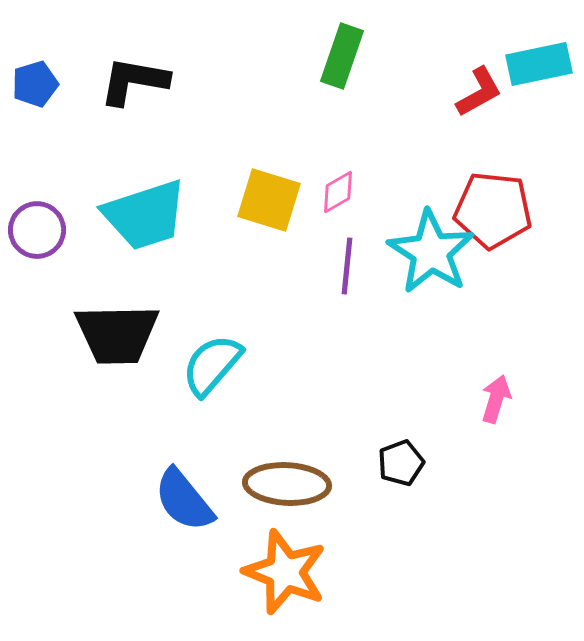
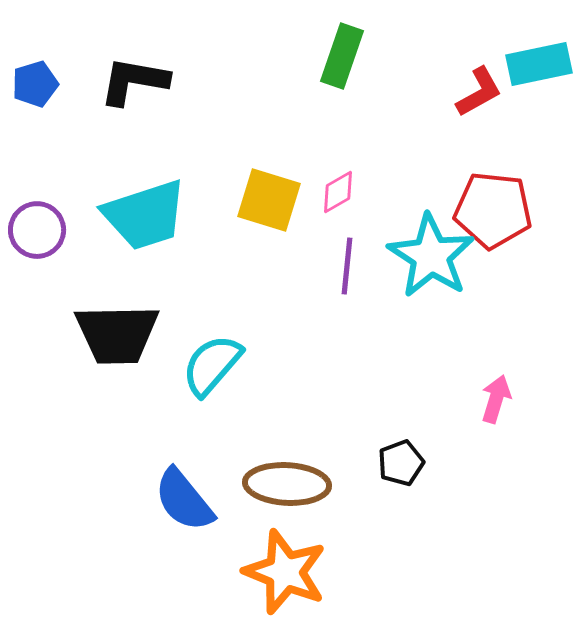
cyan star: moved 4 px down
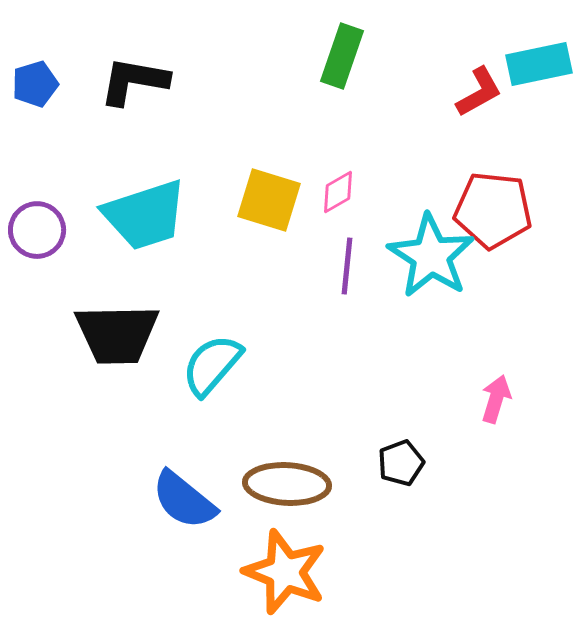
blue semicircle: rotated 12 degrees counterclockwise
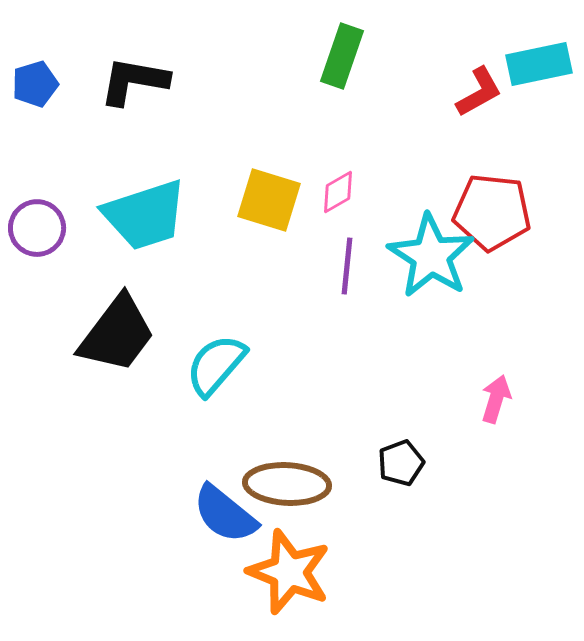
red pentagon: moved 1 px left, 2 px down
purple circle: moved 2 px up
black trapezoid: rotated 52 degrees counterclockwise
cyan semicircle: moved 4 px right
blue semicircle: moved 41 px right, 14 px down
orange star: moved 4 px right
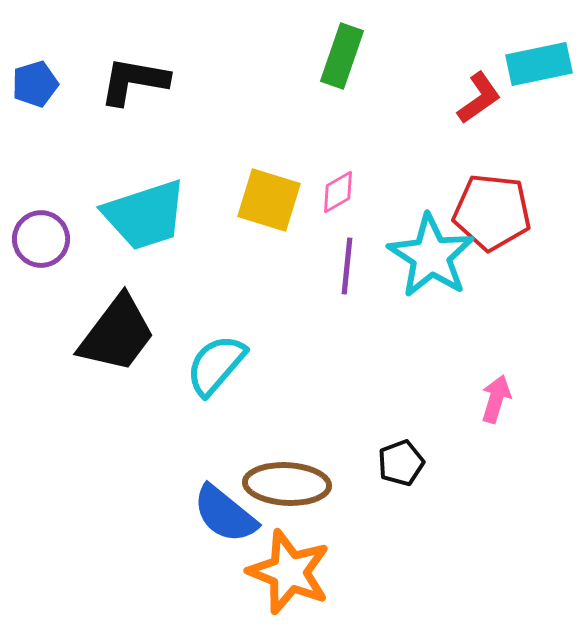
red L-shape: moved 6 px down; rotated 6 degrees counterclockwise
purple circle: moved 4 px right, 11 px down
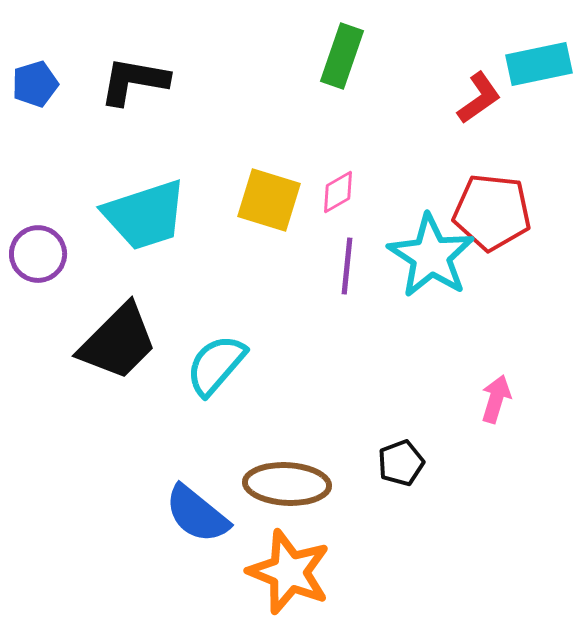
purple circle: moved 3 px left, 15 px down
black trapezoid: moved 1 px right, 8 px down; rotated 8 degrees clockwise
blue semicircle: moved 28 px left
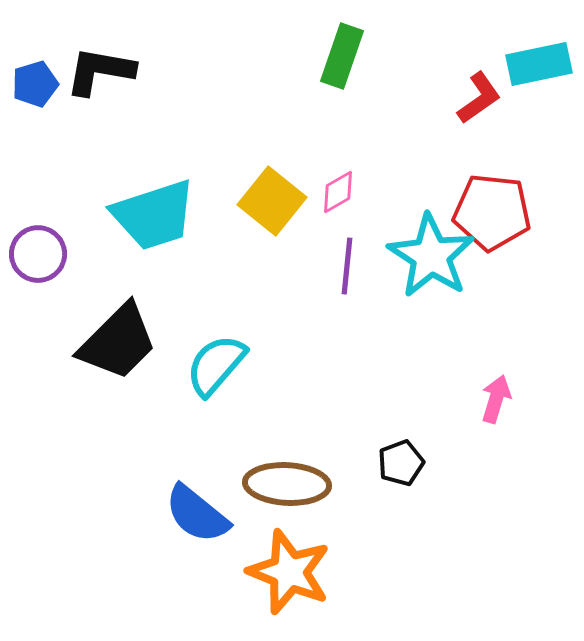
black L-shape: moved 34 px left, 10 px up
yellow square: moved 3 px right, 1 px down; rotated 22 degrees clockwise
cyan trapezoid: moved 9 px right
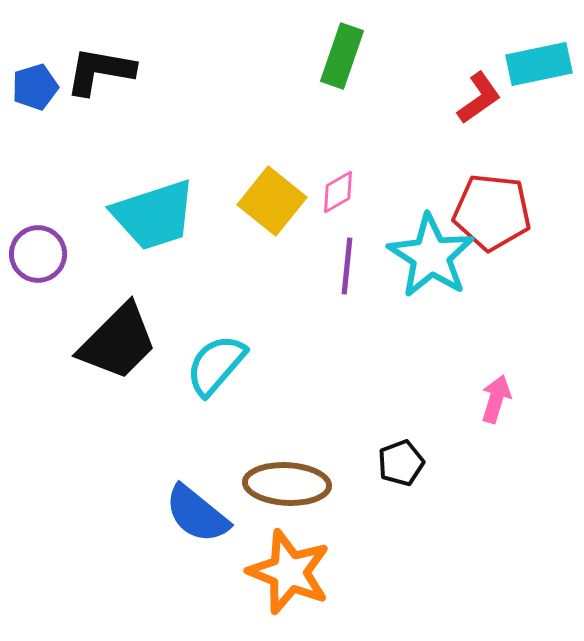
blue pentagon: moved 3 px down
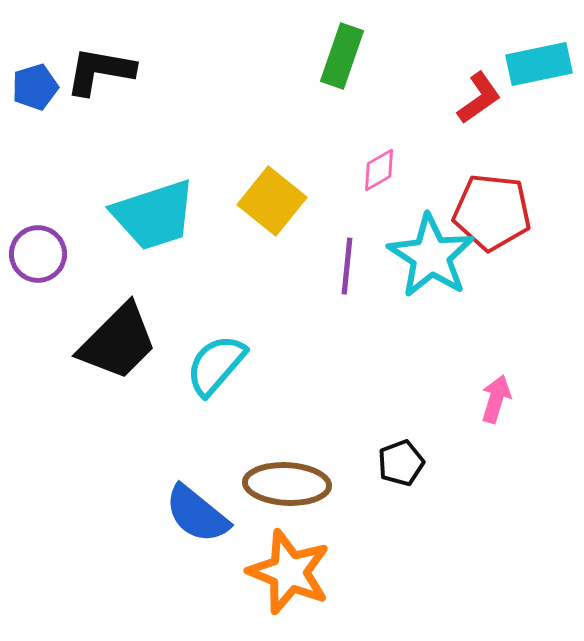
pink diamond: moved 41 px right, 22 px up
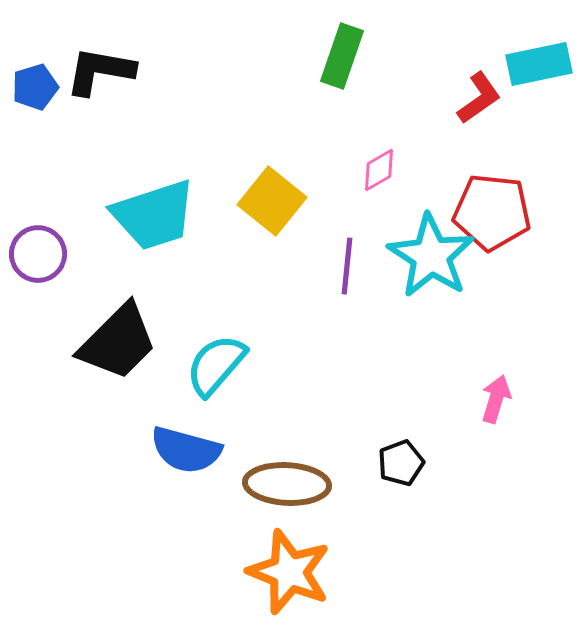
blue semicircle: moved 11 px left, 64 px up; rotated 24 degrees counterclockwise
